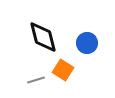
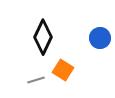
black diamond: rotated 40 degrees clockwise
blue circle: moved 13 px right, 5 px up
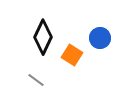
orange square: moved 9 px right, 15 px up
gray line: rotated 54 degrees clockwise
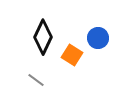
blue circle: moved 2 px left
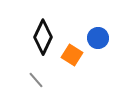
gray line: rotated 12 degrees clockwise
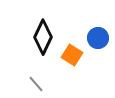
gray line: moved 4 px down
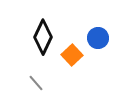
orange square: rotated 15 degrees clockwise
gray line: moved 1 px up
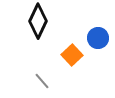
black diamond: moved 5 px left, 16 px up
gray line: moved 6 px right, 2 px up
